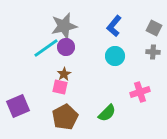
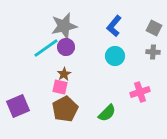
brown pentagon: moved 8 px up
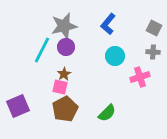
blue L-shape: moved 6 px left, 2 px up
cyan line: moved 4 px left, 2 px down; rotated 28 degrees counterclockwise
pink cross: moved 15 px up
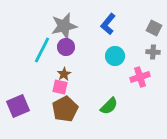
green semicircle: moved 2 px right, 7 px up
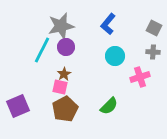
gray star: moved 3 px left
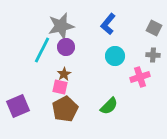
gray cross: moved 3 px down
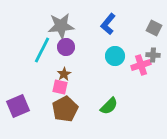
gray star: rotated 8 degrees clockwise
pink cross: moved 1 px right, 12 px up
